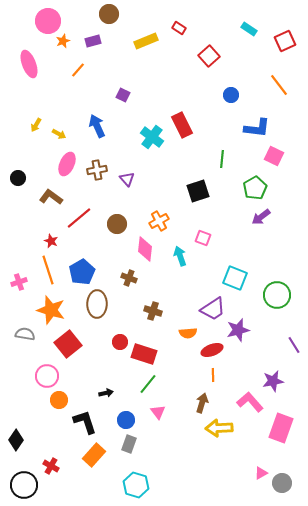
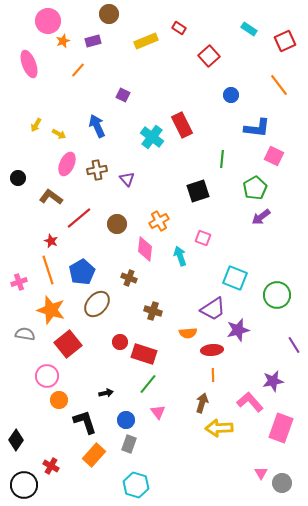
brown ellipse at (97, 304): rotated 40 degrees clockwise
red ellipse at (212, 350): rotated 15 degrees clockwise
pink triangle at (261, 473): rotated 32 degrees counterclockwise
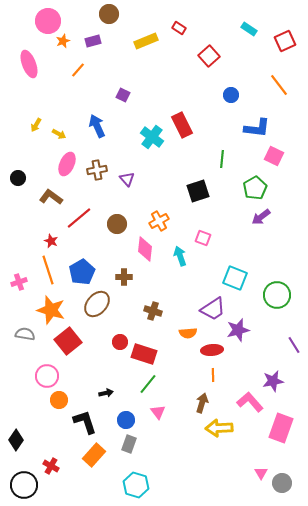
brown cross at (129, 278): moved 5 px left, 1 px up; rotated 21 degrees counterclockwise
red square at (68, 344): moved 3 px up
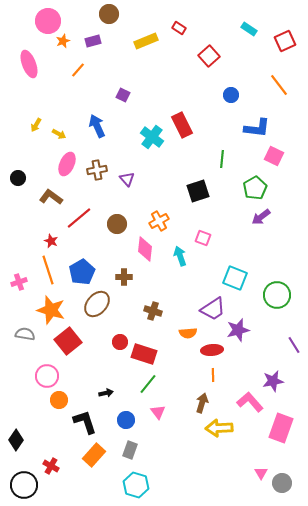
gray rectangle at (129, 444): moved 1 px right, 6 px down
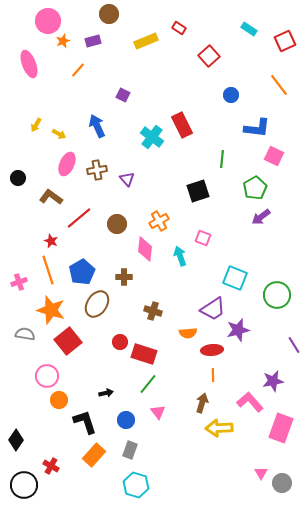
brown ellipse at (97, 304): rotated 8 degrees counterclockwise
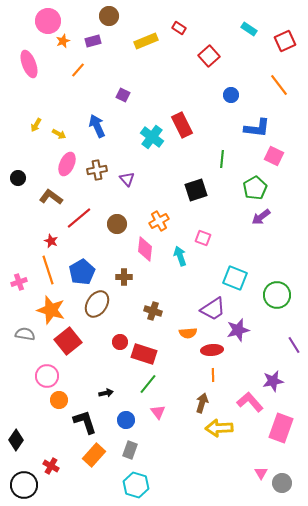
brown circle at (109, 14): moved 2 px down
black square at (198, 191): moved 2 px left, 1 px up
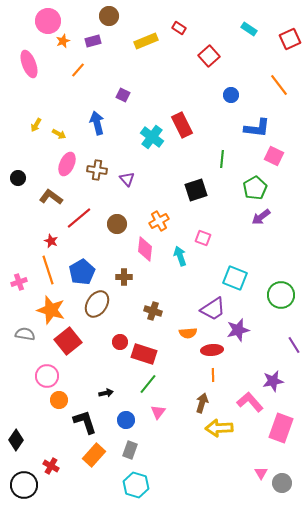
red square at (285, 41): moved 5 px right, 2 px up
blue arrow at (97, 126): moved 3 px up; rotated 10 degrees clockwise
brown cross at (97, 170): rotated 18 degrees clockwise
green circle at (277, 295): moved 4 px right
pink triangle at (158, 412): rotated 14 degrees clockwise
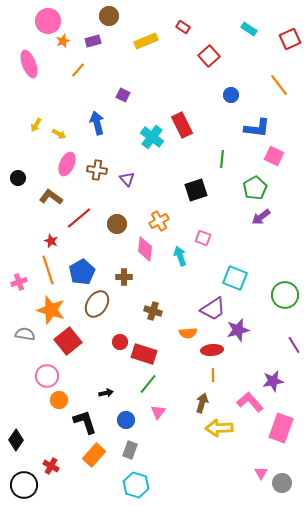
red rectangle at (179, 28): moved 4 px right, 1 px up
green circle at (281, 295): moved 4 px right
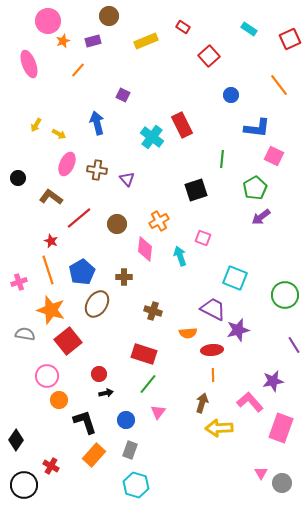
purple trapezoid at (213, 309): rotated 120 degrees counterclockwise
red circle at (120, 342): moved 21 px left, 32 px down
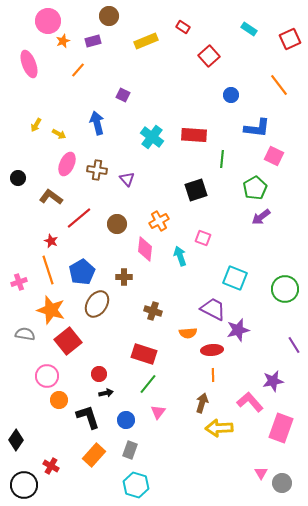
red rectangle at (182, 125): moved 12 px right, 10 px down; rotated 60 degrees counterclockwise
green circle at (285, 295): moved 6 px up
black L-shape at (85, 422): moved 3 px right, 5 px up
